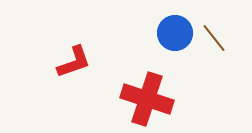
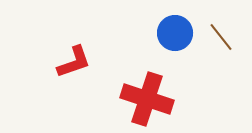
brown line: moved 7 px right, 1 px up
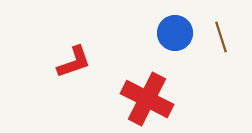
brown line: rotated 20 degrees clockwise
red cross: rotated 9 degrees clockwise
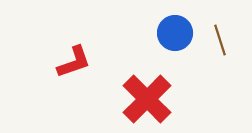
brown line: moved 1 px left, 3 px down
red cross: rotated 18 degrees clockwise
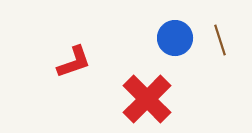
blue circle: moved 5 px down
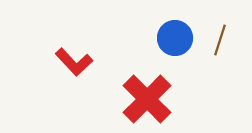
brown line: rotated 36 degrees clockwise
red L-shape: rotated 66 degrees clockwise
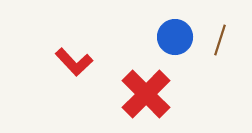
blue circle: moved 1 px up
red cross: moved 1 px left, 5 px up
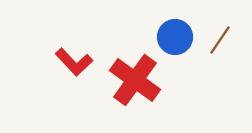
brown line: rotated 16 degrees clockwise
red cross: moved 11 px left, 14 px up; rotated 9 degrees counterclockwise
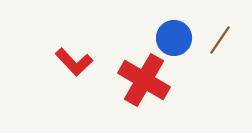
blue circle: moved 1 px left, 1 px down
red cross: moved 9 px right; rotated 6 degrees counterclockwise
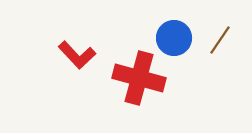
red L-shape: moved 3 px right, 7 px up
red cross: moved 5 px left, 2 px up; rotated 15 degrees counterclockwise
